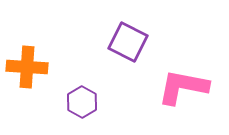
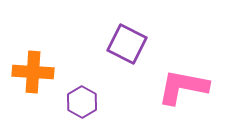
purple square: moved 1 px left, 2 px down
orange cross: moved 6 px right, 5 px down
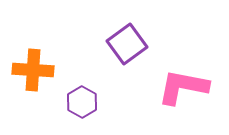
purple square: rotated 27 degrees clockwise
orange cross: moved 2 px up
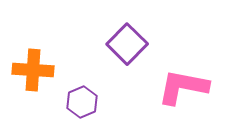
purple square: rotated 9 degrees counterclockwise
purple hexagon: rotated 8 degrees clockwise
